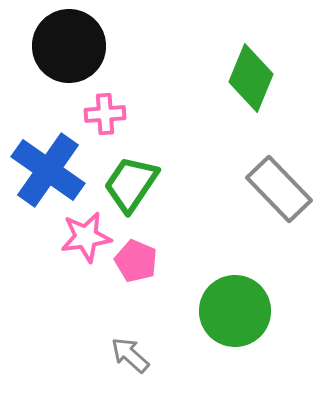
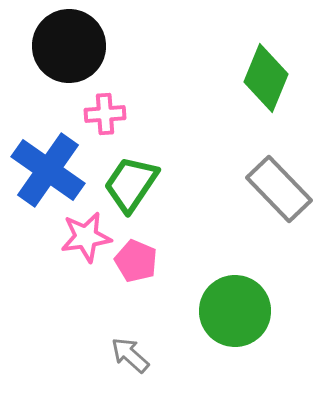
green diamond: moved 15 px right
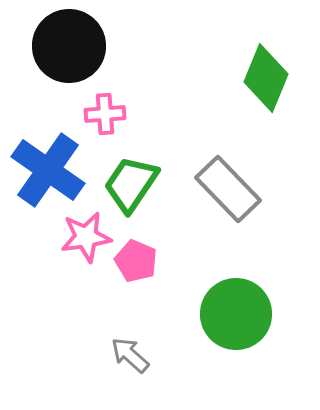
gray rectangle: moved 51 px left
green circle: moved 1 px right, 3 px down
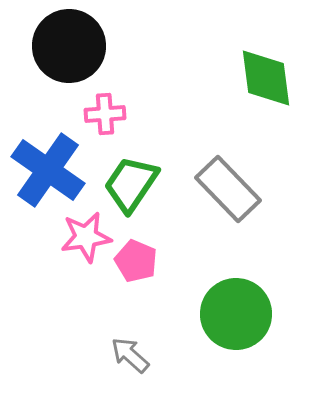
green diamond: rotated 30 degrees counterclockwise
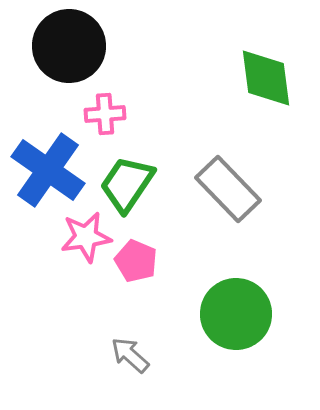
green trapezoid: moved 4 px left
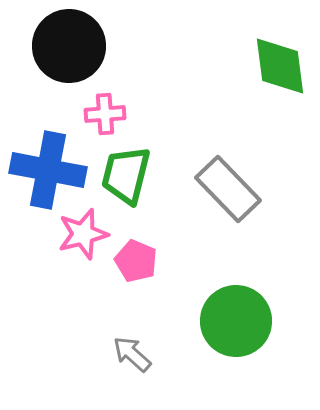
green diamond: moved 14 px right, 12 px up
blue cross: rotated 24 degrees counterclockwise
green trapezoid: moved 1 px left, 9 px up; rotated 20 degrees counterclockwise
pink star: moved 3 px left, 3 px up; rotated 6 degrees counterclockwise
green circle: moved 7 px down
gray arrow: moved 2 px right, 1 px up
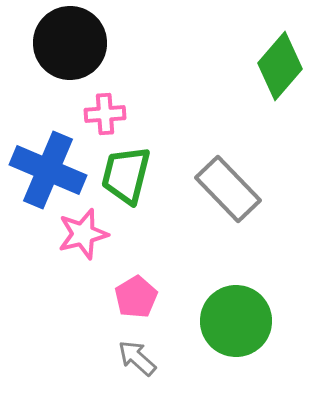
black circle: moved 1 px right, 3 px up
green diamond: rotated 48 degrees clockwise
blue cross: rotated 12 degrees clockwise
pink pentagon: moved 36 px down; rotated 18 degrees clockwise
gray arrow: moved 5 px right, 4 px down
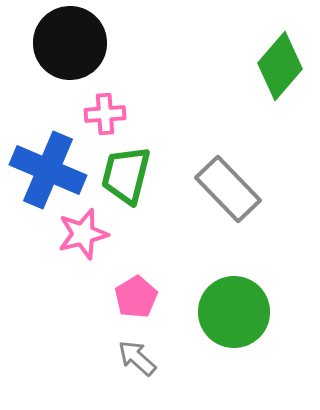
green circle: moved 2 px left, 9 px up
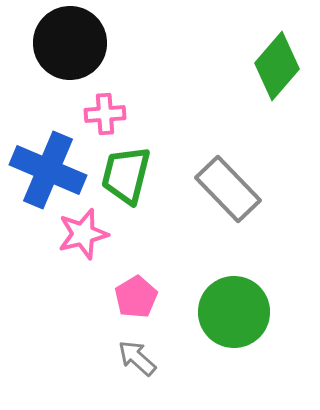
green diamond: moved 3 px left
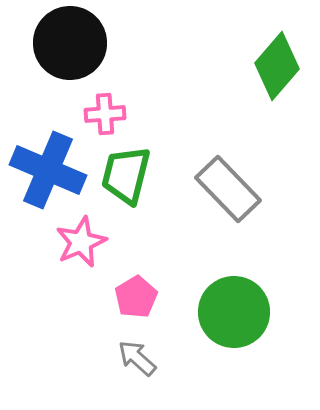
pink star: moved 2 px left, 8 px down; rotated 9 degrees counterclockwise
